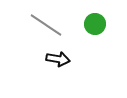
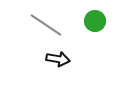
green circle: moved 3 px up
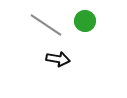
green circle: moved 10 px left
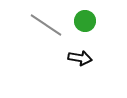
black arrow: moved 22 px right, 1 px up
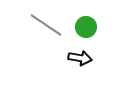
green circle: moved 1 px right, 6 px down
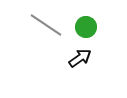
black arrow: rotated 45 degrees counterclockwise
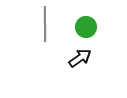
gray line: moved 1 px left, 1 px up; rotated 56 degrees clockwise
